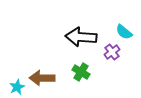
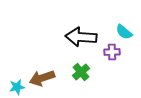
purple cross: rotated 35 degrees clockwise
green cross: rotated 18 degrees clockwise
brown arrow: rotated 20 degrees counterclockwise
cyan star: rotated 14 degrees clockwise
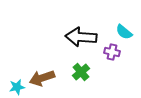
purple cross: rotated 14 degrees clockwise
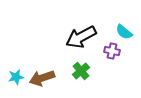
black arrow: rotated 32 degrees counterclockwise
purple cross: moved 1 px up
green cross: moved 1 px up
cyan star: moved 1 px left, 10 px up
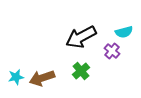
cyan semicircle: rotated 54 degrees counterclockwise
purple cross: rotated 28 degrees clockwise
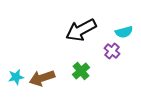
black arrow: moved 7 px up
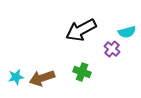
cyan semicircle: moved 3 px right
purple cross: moved 2 px up
green cross: moved 1 px right, 1 px down; rotated 30 degrees counterclockwise
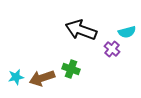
black arrow: rotated 48 degrees clockwise
green cross: moved 11 px left, 3 px up
